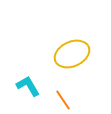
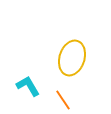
yellow ellipse: moved 4 px down; rotated 48 degrees counterclockwise
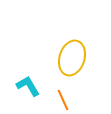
orange line: rotated 10 degrees clockwise
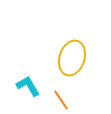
orange line: moved 2 px left; rotated 10 degrees counterclockwise
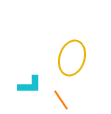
cyan L-shape: moved 2 px right, 1 px up; rotated 120 degrees clockwise
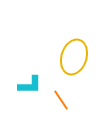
yellow ellipse: moved 2 px right, 1 px up
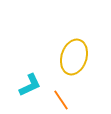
cyan L-shape: rotated 25 degrees counterclockwise
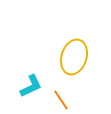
cyan L-shape: moved 1 px right, 1 px down
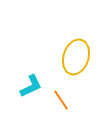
yellow ellipse: moved 2 px right
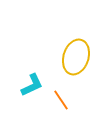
cyan L-shape: moved 1 px right, 1 px up
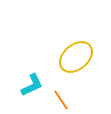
yellow ellipse: rotated 32 degrees clockwise
